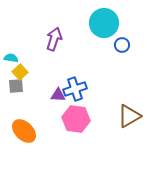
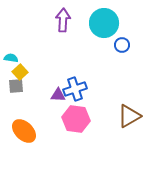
purple arrow: moved 9 px right, 19 px up; rotated 15 degrees counterclockwise
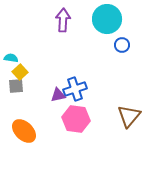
cyan circle: moved 3 px right, 4 px up
purple triangle: rotated 14 degrees counterclockwise
brown triangle: rotated 20 degrees counterclockwise
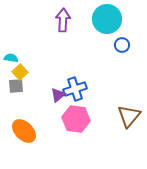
purple triangle: rotated 28 degrees counterclockwise
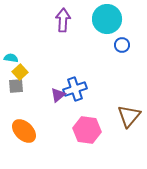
pink hexagon: moved 11 px right, 11 px down
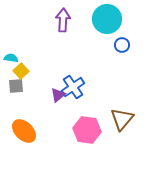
yellow square: moved 1 px right, 1 px up
blue cross: moved 2 px left, 2 px up; rotated 15 degrees counterclockwise
brown triangle: moved 7 px left, 3 px down
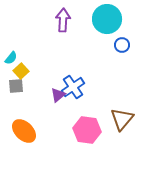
cyan semicircle: rotated 120 degrees clockwise
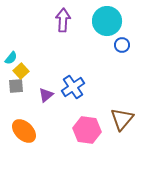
cyan circle: moved 2 px down
purple triangle: moved 12 px left
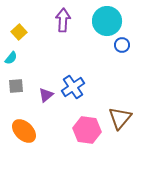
yellow square: moved 2 px left, 39 px up
brown triangle: moved 2 px left, 1 px up
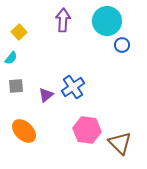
brown triangle: moved 25 px down; rotated 25 degrees counterclockwise
